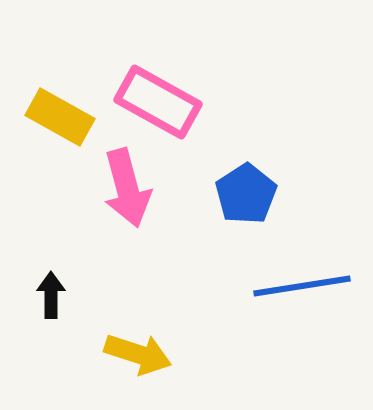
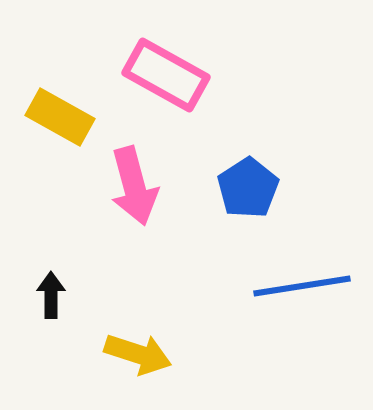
pink rectangle: moved 8 px right, 27 px up
pink arrow: moved 7 px right, 2 px up
blue pentagon: moved 2 px right, 6 px up
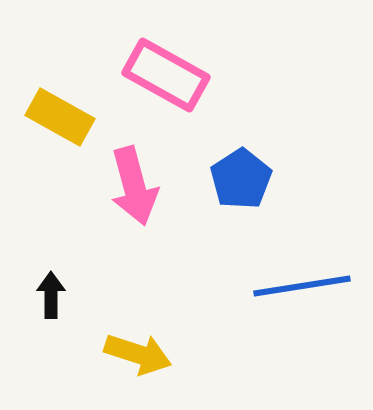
blue pentagon: moved 7 px left, 9 px up
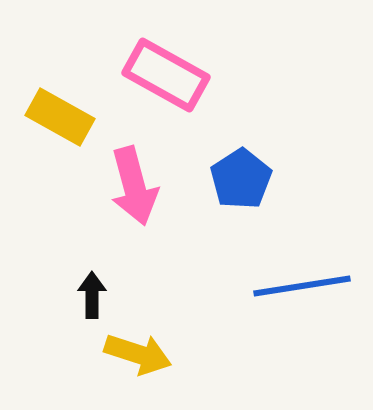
black arrow: moved 41 px right
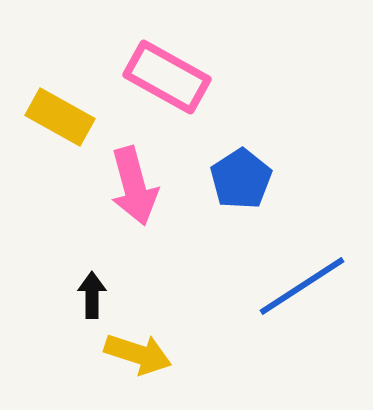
pink rectangle: moved 1 px right, 2 px down
blue line: rotated 24 degrees counterclockwise
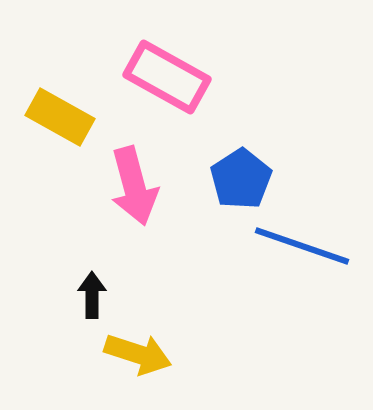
blue line: moved 40 px up; rotated 52 degrees clockwise
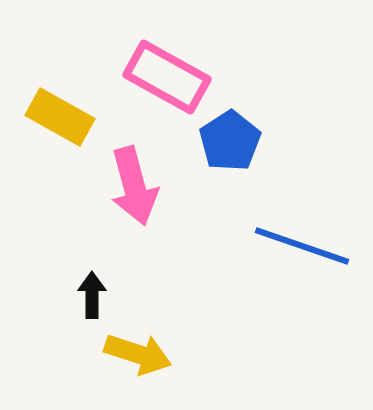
blue pentagon: moved 11 px left, 38 px up
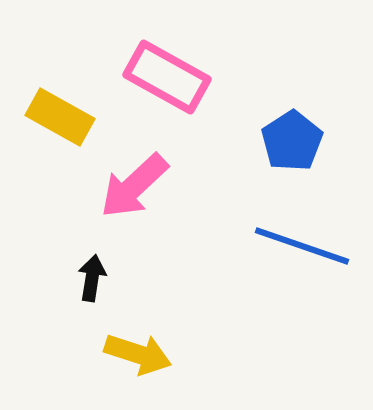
blue pentagon: moved 62 px right
pink arrow: rotated 62 degrees clockwise
black arrow: moved 17 px up; rotated 9 degrees clockwise
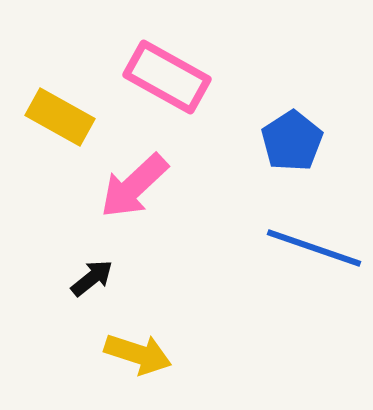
blue line: moved 12 px right, 2 px down
black arrow: rotated 42 degrees clockwise
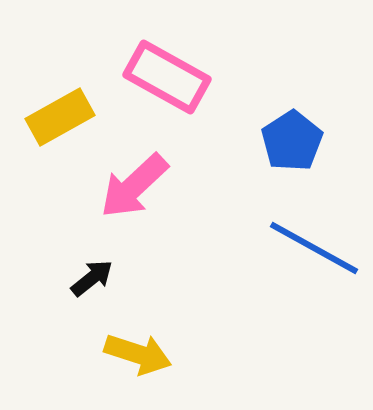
yellow rectangle: rotated 58 degrees counterclockwise
blue line: rotated 10 degrees clockwise
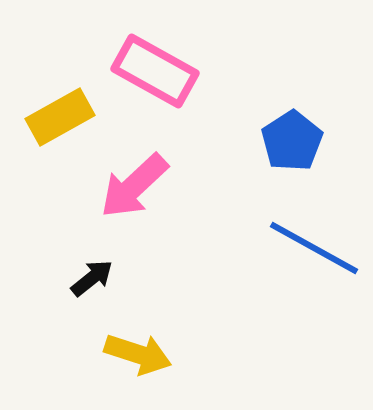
pink rectangle: moved 12 px left, 6 px up
